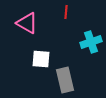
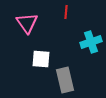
pink triangle: rotated 25 degrees clockwise
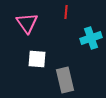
cyan cross: moved 4 px up
white square: moved 4 px left
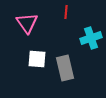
gray rectangle: moved 12 px up
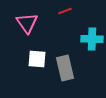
red line: moved 1 px left, 1 px up; rotated 64 degrees clockwise
cyan cross: moved 1 px right, 1 px down; rotated 20 degrees clockwise
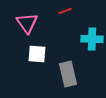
white square: moved 5 px up
gray rectangle: moved 3 px right, 6 px down
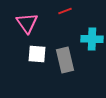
gray rectangle: moved 3 px left, 14 px up
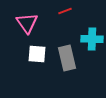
gray rectangle: moved 2 px right, 2 px up
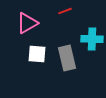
pink triangle: rotated 35 degrees clockwise
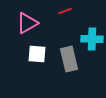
gray rectangle: moved 2 px right, 1 px down
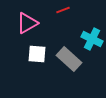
red line: moved 2 px left, 1 px up
cyan cross: rotated 25 degrees clockwise
gray rectangle: rotated 35 degrees counterclockwise
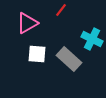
red line: moved 2 px left; rotated 32 degrees counterclockwise
